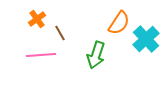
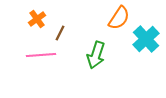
orange semicircle: moved 5 px up
brown line: rotated 56 degrees clockwise
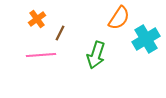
cyan cross: rotated 12 degrees clockwise
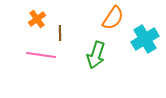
orange semicircle: moved 6 px left
brown line: rotated 28 degrees counterclockwise
cyan cross: moved 1 px left
pink line: rotated 12 degrees clockwise
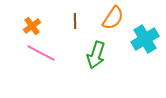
orange cross: moved 5 px left, 7 px down
brown line: moved 15 px right, 12 px up
pink line: moved 2 px up; rotated 20 degrees clockwise
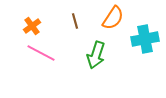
brown line: rotated 14 degrees counterclockwise
cyan cross: rotated 20 degrees clockwise
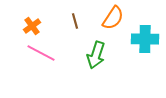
cyan cross: rotated 12 degrees clockwise
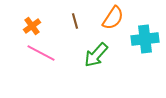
cyan cross: rotated 8 degrees counterclockwise
green arrow: rotated 24 degrees clockwise
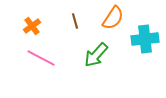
pink line: moved 5 px down
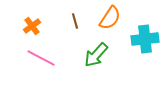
orange semicircle: moved 3 px left
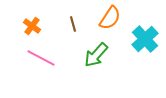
brown line: moved 2 px left, 3 px down
orange cross: rotated 18 degrees counterclockwise
cyan cross: rotated 36 degrees counterclockwise
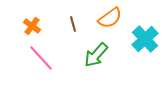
orange semicircle: rotated 20 degrees clockwise
pink line: rotated 20 degrees clockwise
